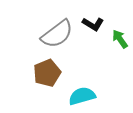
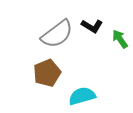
black L-shape: moved 1 px left, 2 px down
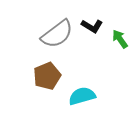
brown pentagon: moved 3 px down
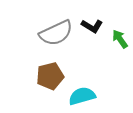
gray semicircle: moved 1 px left, 1 px up; rotated 12 degrees clockwise
brown pentagon: moved 3 px right; rotated 8 degrees clockwise
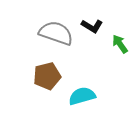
gray semicircle: rotated 136 degrees counterclockwise
green arrow: moved 5 px down
brown pentagon: moved 3 px left
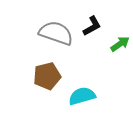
black L-shape: rotated 60 degrees counterclockwise
green arrow: rotated 90 degrees clockwise
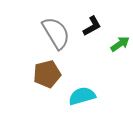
gray semicircle: rotated 40 degrees clockwise
brown pentagon: moved 2 px up
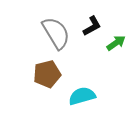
green arrow: moved 4 px left, 1 px up
